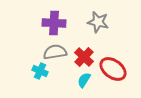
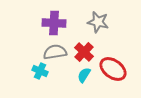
red cross: moved 5 px up
cyan semicircle: moved 5 px up
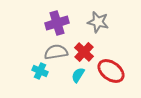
purple cross: moved 3 px right; rotated 20 degrees counterclockwise
gray semicircle: moved 1 px right
red ellipse: moved 2 px left, 2 px down
cyan semicircle: moved 6 px left
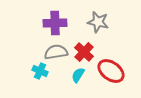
purple cross: moved 2 px left; rotated 15 degrees clockwise
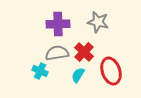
purple cross: moved 3 px right, 1 px down
gray semicircle: moved 1 px right, 1 px down
red ellipse: rotated 36 degrees clockwise
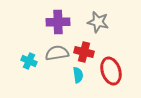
purple cross: moved 2 px up
red cross: rotated 30 degrees counterclockwise
cyan cross: moved 11 px left, 10 px up
cyan semicircle: rotated 140 degrees clockwise
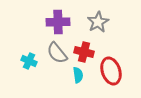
gray star: rotated 30 degrees clockwise
gray semicircle: rotated 120 degrees counterclockwise
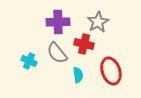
red cross: moved 8 px up
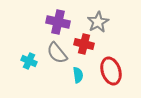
purple cross: rotated 15 degrees clockwise
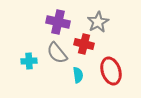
cyan cross: rotated 28 degrees counterclockwise
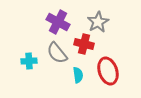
purple cross: rotated 15 degrees clockwise
red ellipse: moved 3 px left
